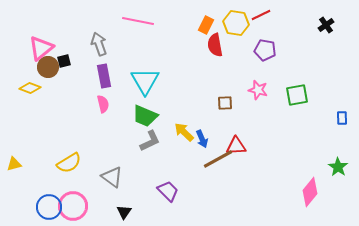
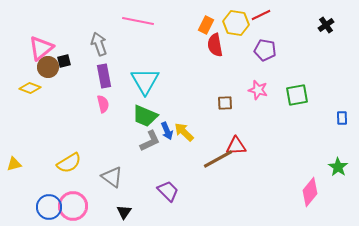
blue arrow: moved 35 px left, 8 px up
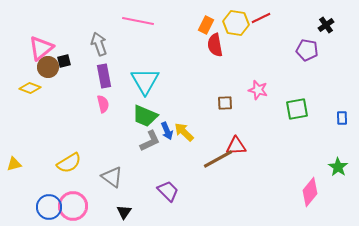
red line: moved 3 px down
purple pentagon: moved 42 px right
green square: moved 14 px down
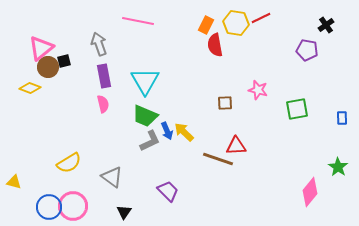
brown line: rotated 48 degrees clockwise
yellow triangle: moved 18 px down; rotated 28 degrees clockwise
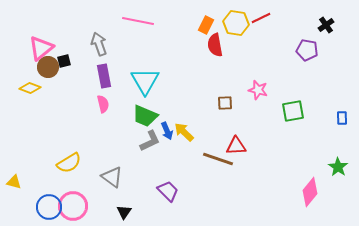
green square: moved 4 px left, 2 px down
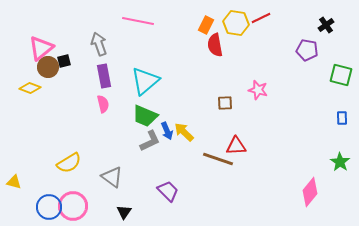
cyan triangle: rotated 20 degrees clockwise
green square: moved 48 px right, 36 px up; rotated 25 degrees clockwise
green star: moved 2 px right, 5 px up
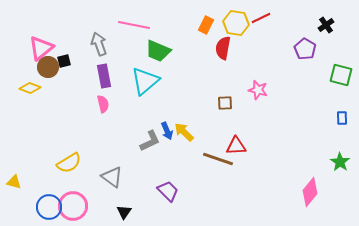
pink line: moved 4 px left, 4 px down
red semicircle: moved 8 px right, 3 px down; rotated 20 degrees clockwise
purple pentagon: moved 2 px left, 1 px up; rotated 20 degrees clockwise
green trapezoid: moved 13 px right, 65 px up
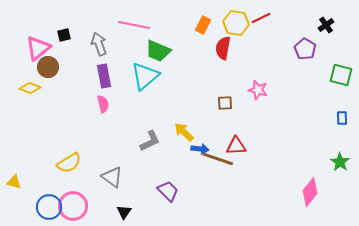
orange rectangle: moved 3 px left
pink triangle: moved 3 px left
black square: moved 26 px up
cyan triangle: moved 5 px up
blue arrow: moved 33 px right, 18 px down; rotated 60 degrees counterclockwise
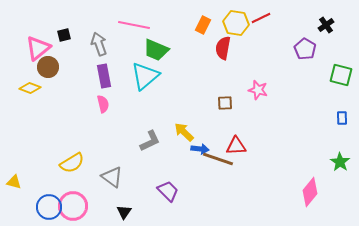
green trapezoid: moved 2 px left, 1 px up
yellow semicircle: moved 3 px right
